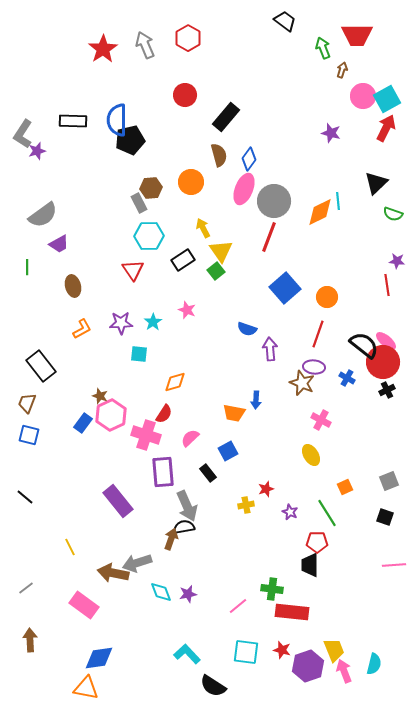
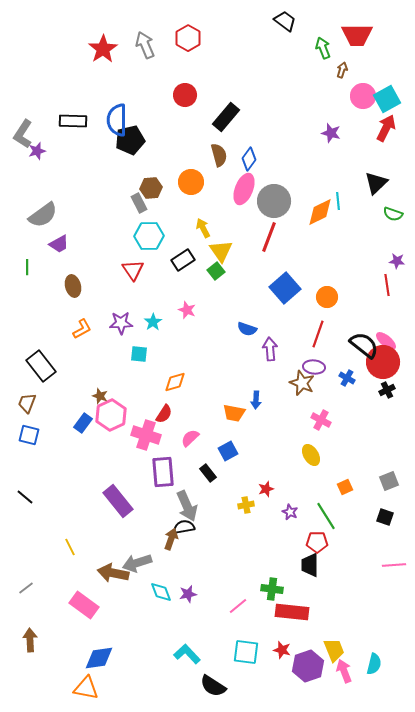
green line at (327, 513): moved 1 px left, 3 px down
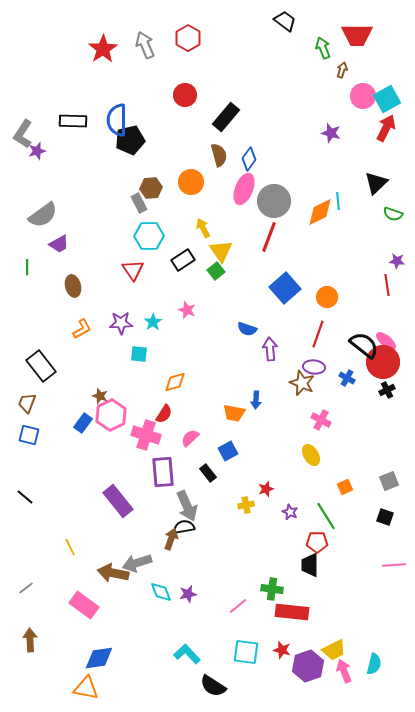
yellow trapezoid at (334, 650): rotated 85 degrees clockwise
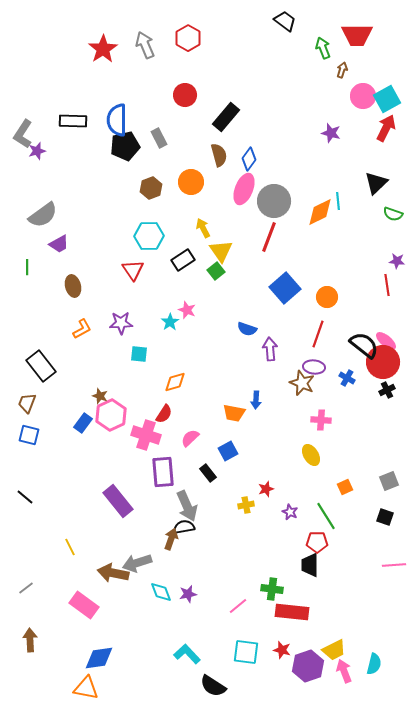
black pentagon at (130, 140): moved 5 px left, 6 px down
brown hexagon at (151, 188): rotated 15 degrees counterclockwise
gray rectangle at (139, 203): moved 20 px right, 65 px up
cyan star at (153, 322): moved 17 px right
pink cross at (321, 420): rotated 24 degrees counterclockwise
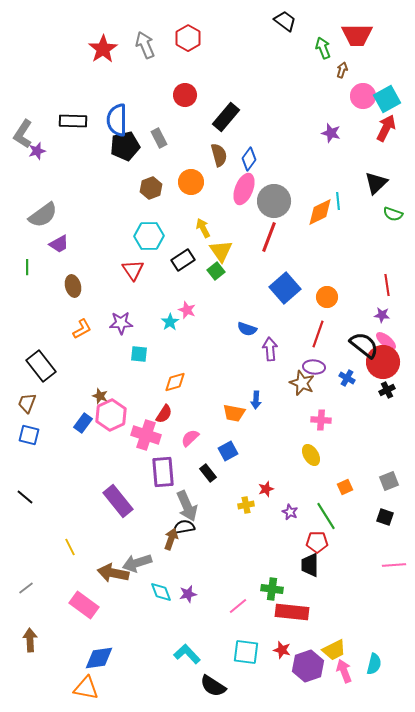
purple star at (397, 261): moved 15 px left, 54 px down
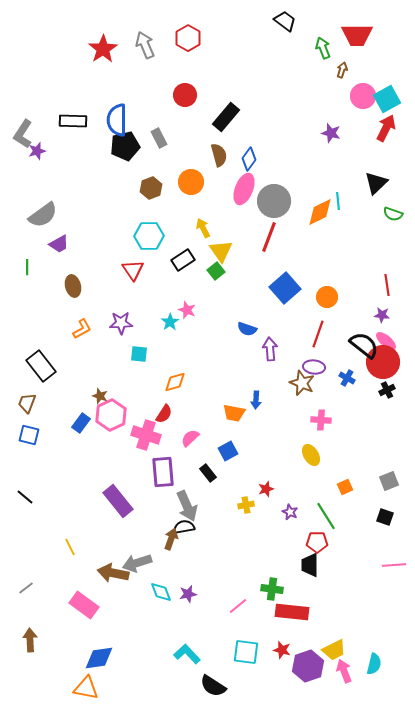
blue rectangle at (83, 423): moved 2 px left
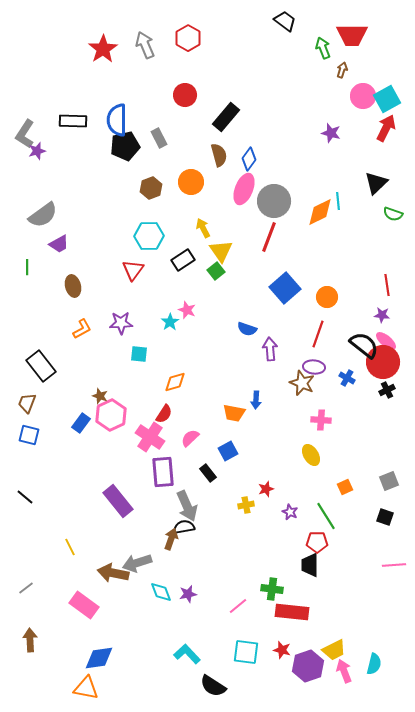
red trapezoid at (357, 35): moved 5 px left
gray L-shape at (23, 134): moved 2 px right
red triangle at (133, 270): rotated 10 degrees clockwise
pink cross at (146, 435): moved 4 px right, 2 px down; rotated 16 degrees clockwise
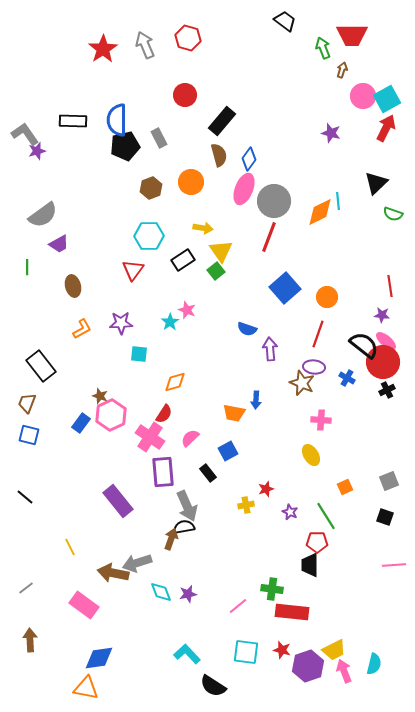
red hexagon at (188, 38): rotated 15 degrees counterclockwise
black rectangle at (226, 117): moved 4 px left, 4 px down
gray L-shape at (25, 134): rotated 112 degrees clockwise
yellow arrow at (203, 228): rotated 126 degrees clockwise
red line at (387, 285): moved 3 px right, 1 px down
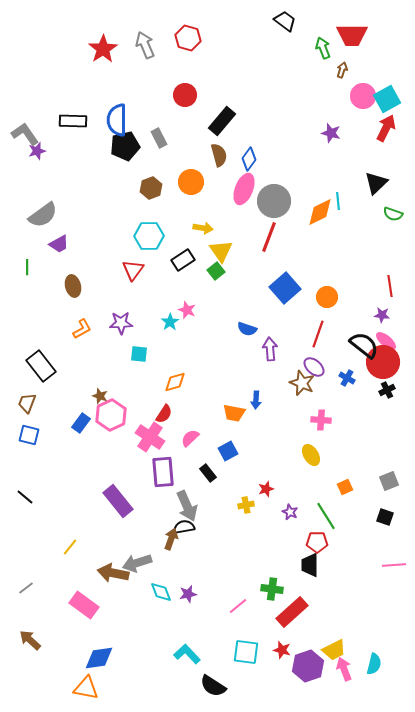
purple ellipse at (314, 367): rotated 35 degrees clockwise
yellow line at (70, 547): rotated 66 degrees clockwise
red rectangle at (292, 612): rotated 48 degrees counterclockwise
brown arrow at (30, 640): rotated 45 degrees counterclockwise
pink arrow at (344, 671): moved 2 px up
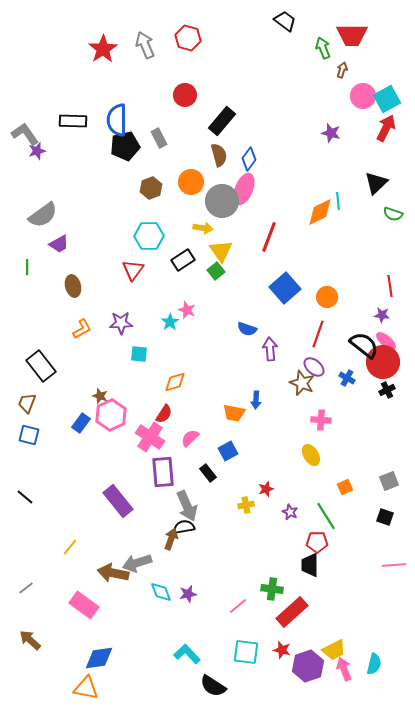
gray circle at (274, 201): moved 52 px left
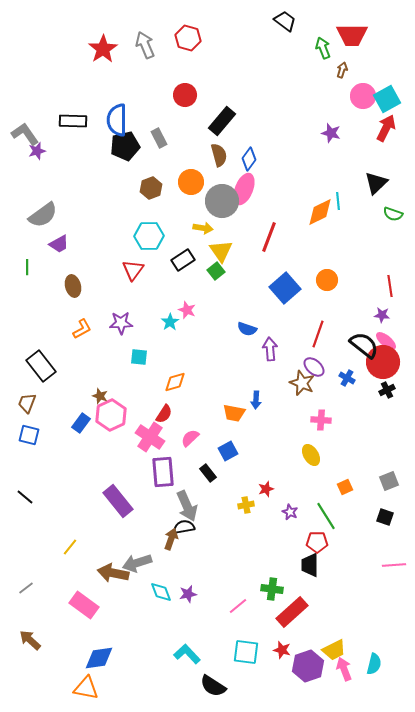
orange circle at (327, 297): moved 17 px up
cyan square at (139, 354): moved 3 px down
